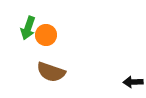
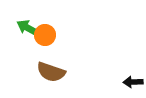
green arrow: rotated 100 degrees clockwise
orange circle: moved 1 px left
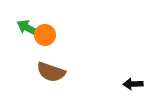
black arrow: moved 2 px down
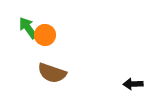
green arrow: rotated 25 degrees clockwise
brown semicircle: moved 1 px right, 1 px down
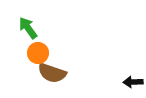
orange circle: moved 7 px left, 18 px down
black arrow: moved 2 px up
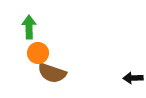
green arrow: moved 1 px right, 1 px up; rotated 35 degrees clockwise
black arrow: moved 4 px up
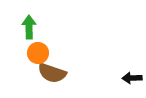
black arrow: moved 1 px left
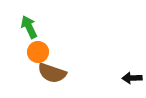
green arrow: rotated 25 degrees counterclockwise
orange circle: moved 1 px up
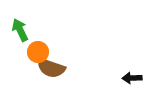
green arrow: moved 9 px left, 3 px down
brown semicircle: moved 1 px left, 5 px up
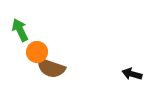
orange circle: moved 1 px left
black arrow: moved 4 px up; rotated 18 degrees clockwise
